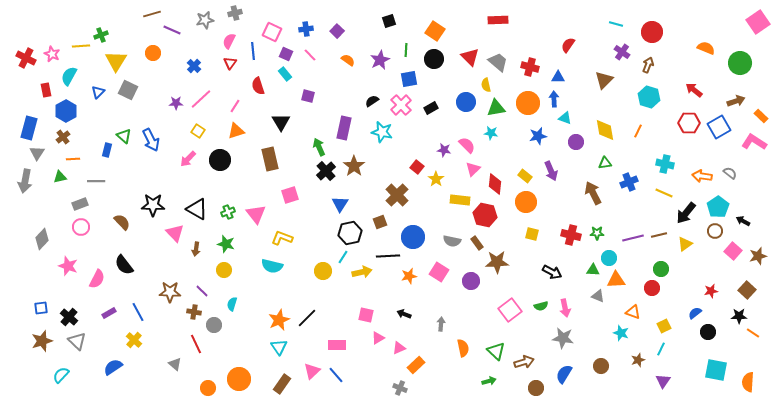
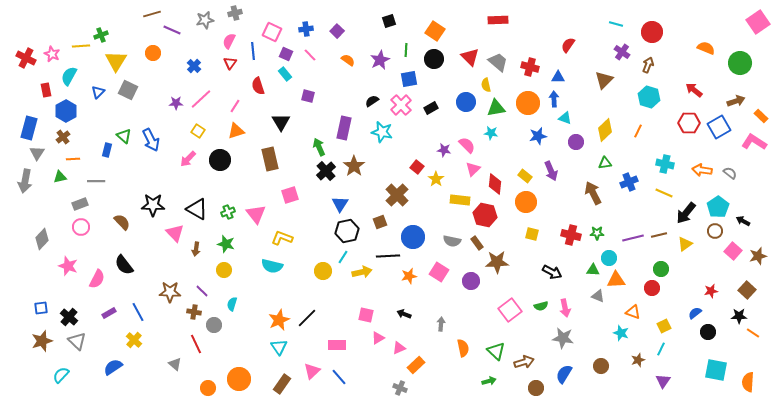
yellow diamond at (605, 130): rotated 55 degrees clockwise
orange arrow at (702, 176): moved 6 px up
black hexagon at (350, 233): moved 3 px left, 2 px up
blue line at (336, 375): moved 3 px right, 2 px down
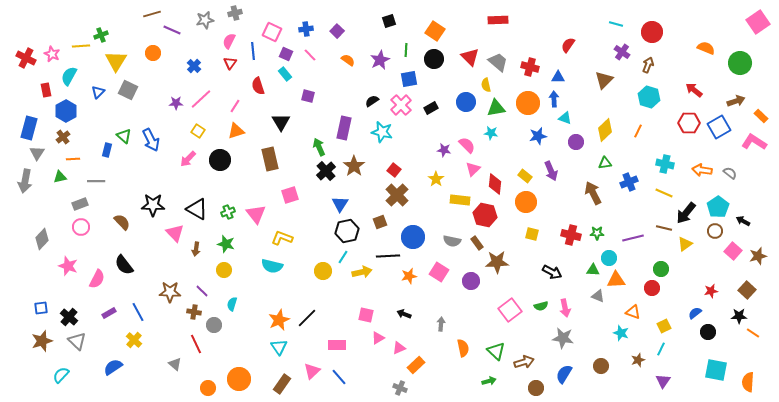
red square at (417, 167): moved 23 px left, 3 px down
brown line at (659, 235): moved 5 px right, 7 px up; rotated 28 degrees clockwise
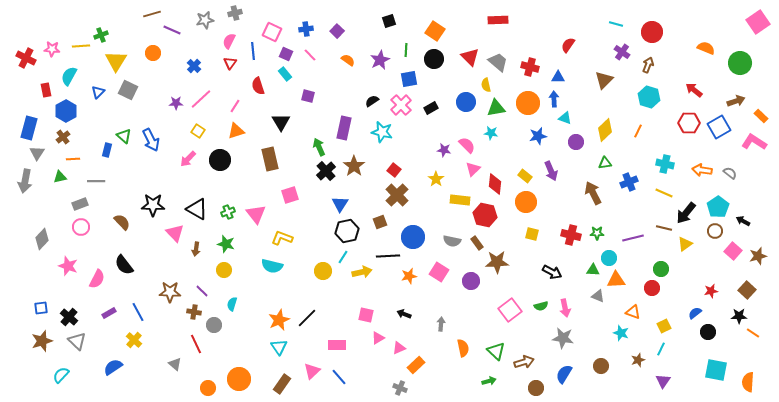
pink star at (52, 54): moved 5 px up; rotated 21 degrees counterclockwise
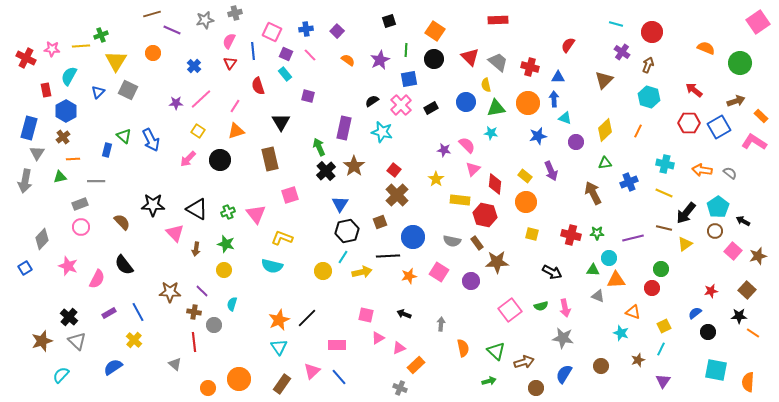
blue square at (41, 308): moved 16 px left, 40 px up; rotated 24 degrees counterclockwise
red line at (196, 344): moved 2 px left, 2 px up; rotated 18 degrees clockwise
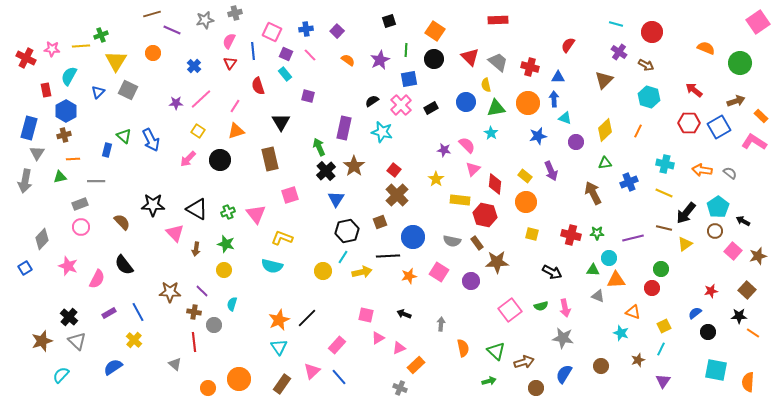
purple cross at (622, 52): moved 3 px left
brown arrow at (648, 65): moved 2 px left; rotated 98 degrees clockwise
cyan star at (491, 133): rotated 24 degrees clockwise
brown cross at (63, 137): moved 1 px right, 2 px up; rotated 24 degrees clockwise
blue triangle at (340, 204): moved 4 px left, 5 px up
pink rectangle at (337, 345): rotated 48 degrees counterclockwise
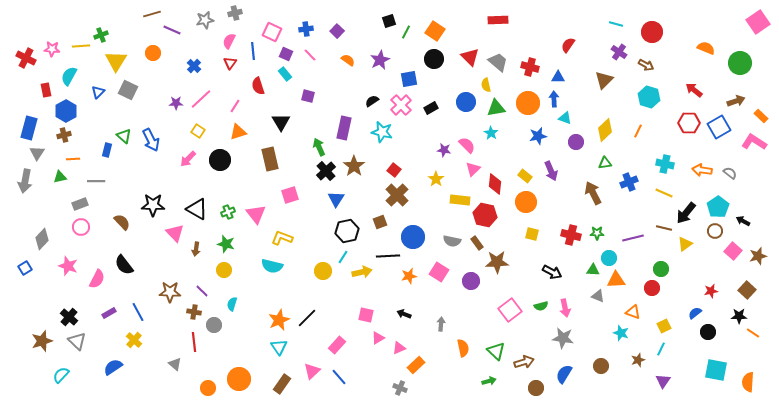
green line at (406, 50): moved 18 px up; rotated 24 degrees clockwise
orange triangle at (236, 131): moved 2 px right, 1 px down
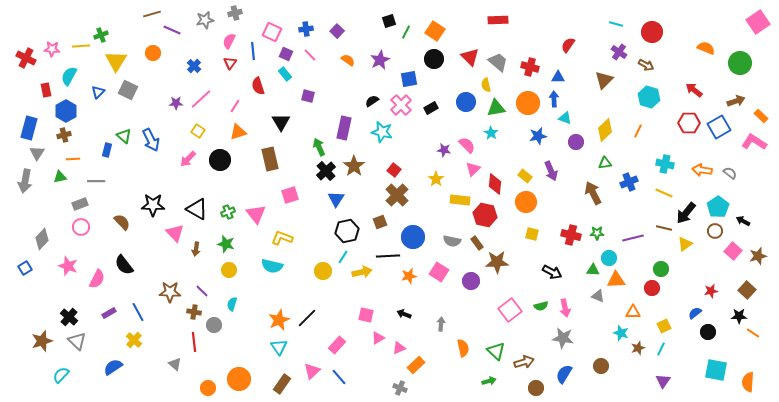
yellow circle at (224, 270): moved 5 px right
orange triangle at (633, 312): rotated 21 degrees counterclockwise
brown star at (638, 360): moved 12 px up
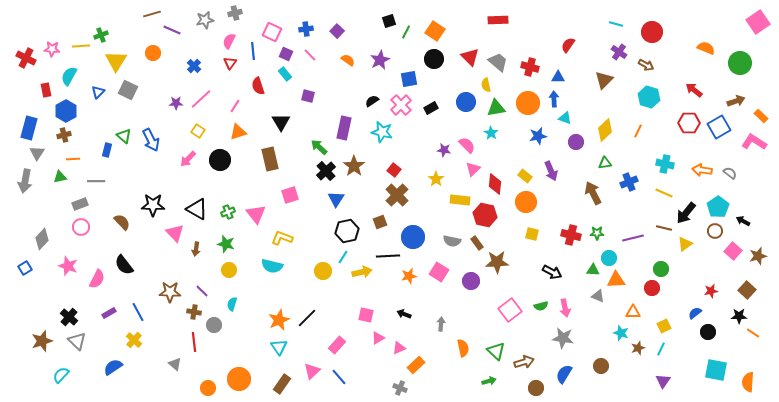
green arrow at (319, 147): rotated 24 degrees counterclockwise
